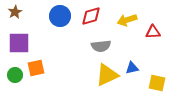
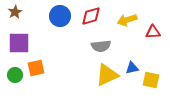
yellow square: moved 6 px left, 3 px up
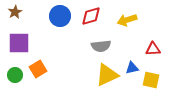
red triangle: moved 17 px down
orange square: moved 2 px right, 1 px down; rotated 18 degrees counterclockwise
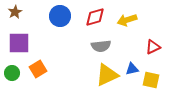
red diamond: moved 4 px right, 1 px down
red triangle: moved 2 px up; rotated 21 degrees counterclockwise
blue triangle: moved 1 px down
green circle: moved 3 px left, 2 px up
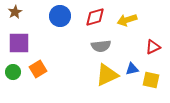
green circle: moved 1 px right, 1 px up
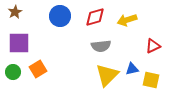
red triangle: moved 1 px up
yellow triangle: rotated 20 degrees counterclockwise
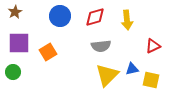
yellow arrow: rotated 78 degrees counterclockwise
orange square: moved 10 px right, 17 px up
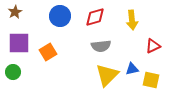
yellow arrow: moved 5 px right
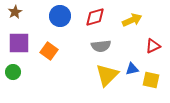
yellow arrow: rotated 108 degrees counterclockwise
orange square: moved 1 px right, 1 px up; rotated 24 degrees counterclockwise
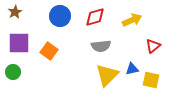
red triangle: rotated 14 degrees counterclockwise
